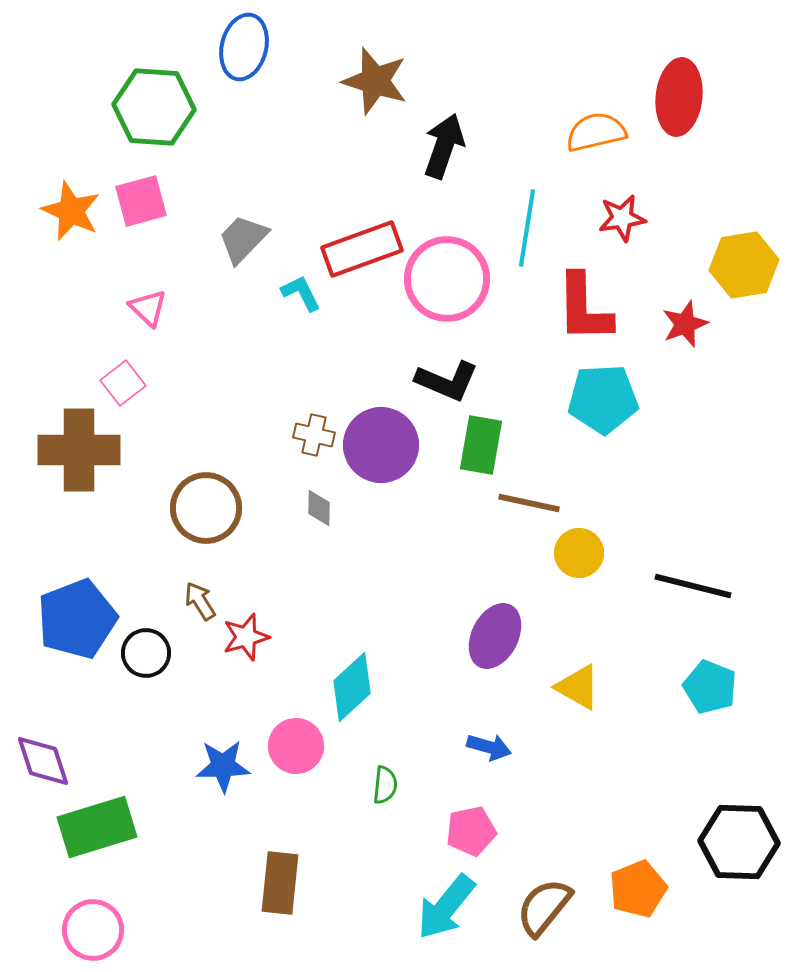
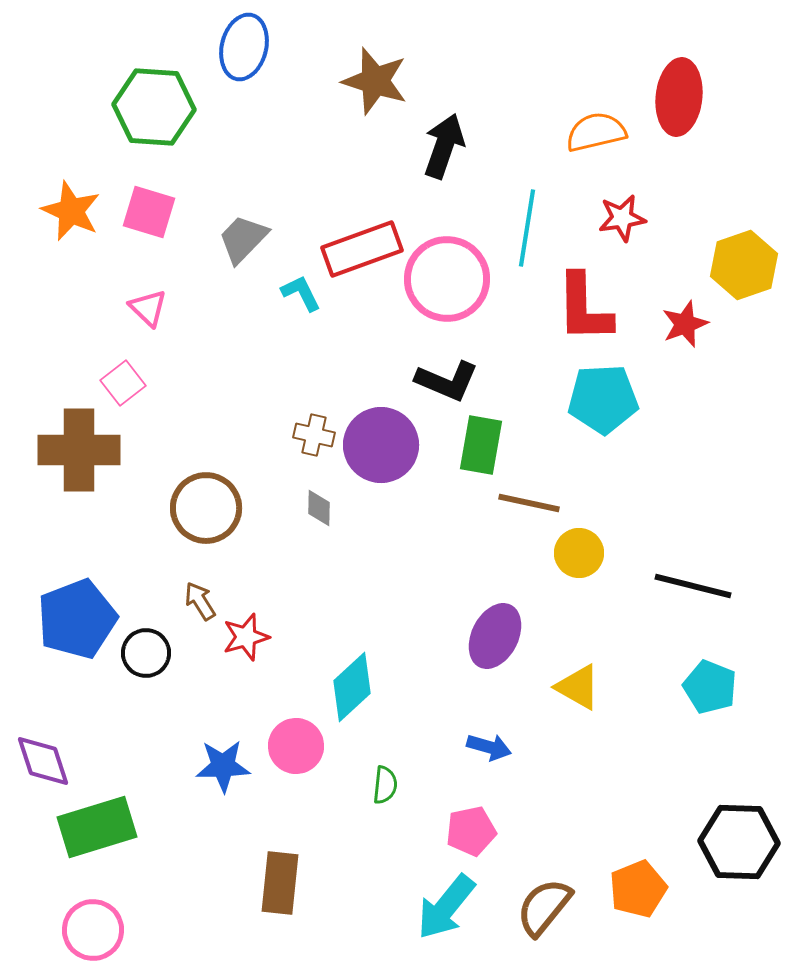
pink square at (141, 201): moved 8 px right, 11 px down; rotated 32 degrees clockwise
yellow hexagon at (744, 265): rotated 10 degrees counterclockwise
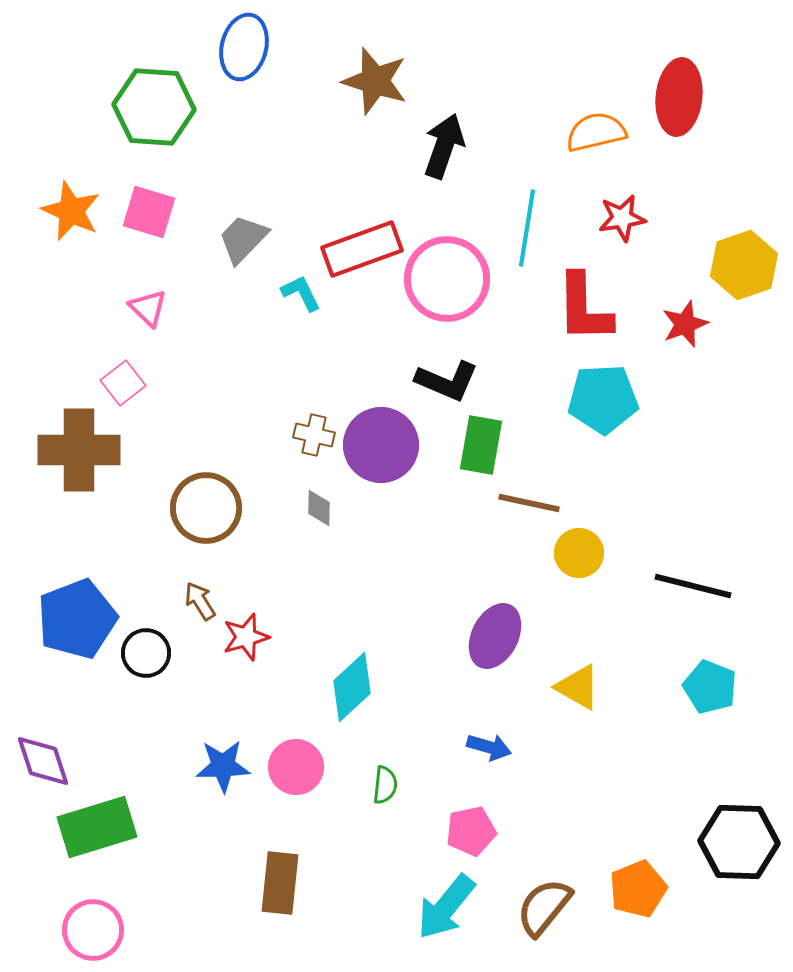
pink circle at (296, 746): moved 21 px down
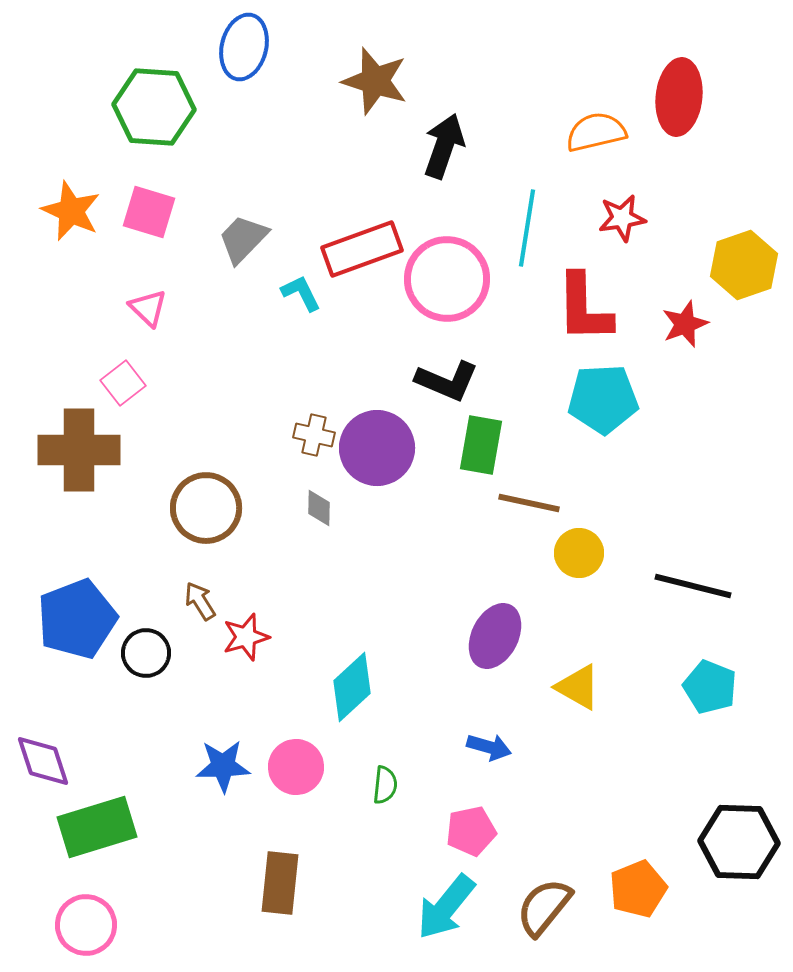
purple circle at (381, 445): moved 4 px left, 3 px down
pink circle at (93, 930): moved 7 px left, 5 px up
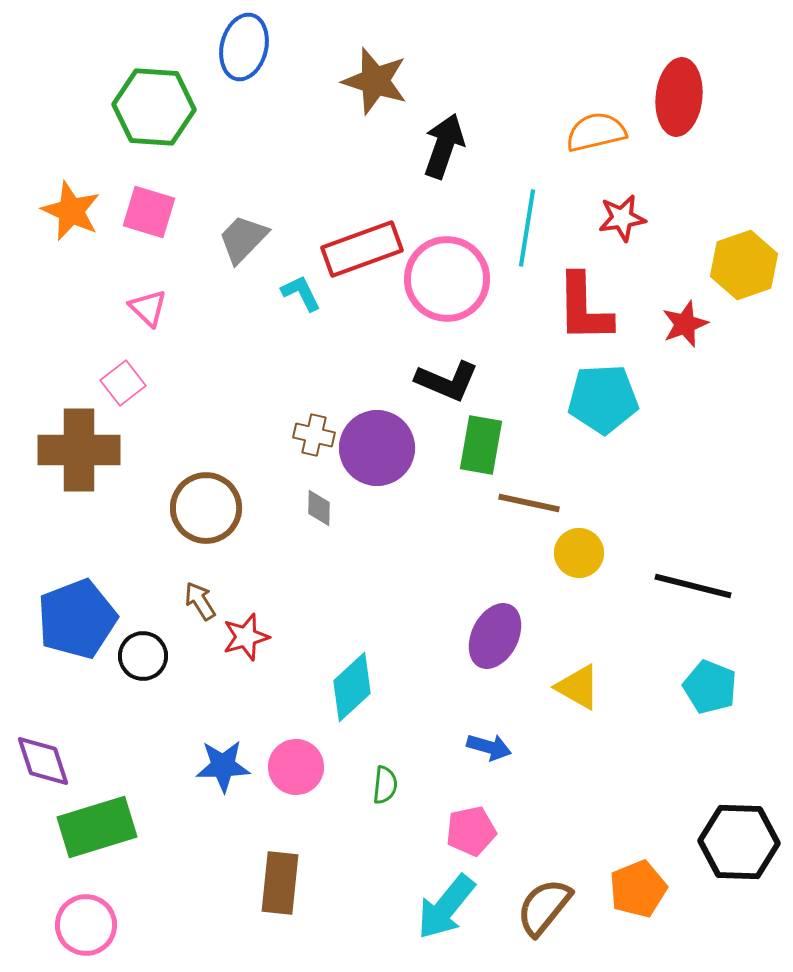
black circle at (146, 653): moved 3 px left, 3 px down
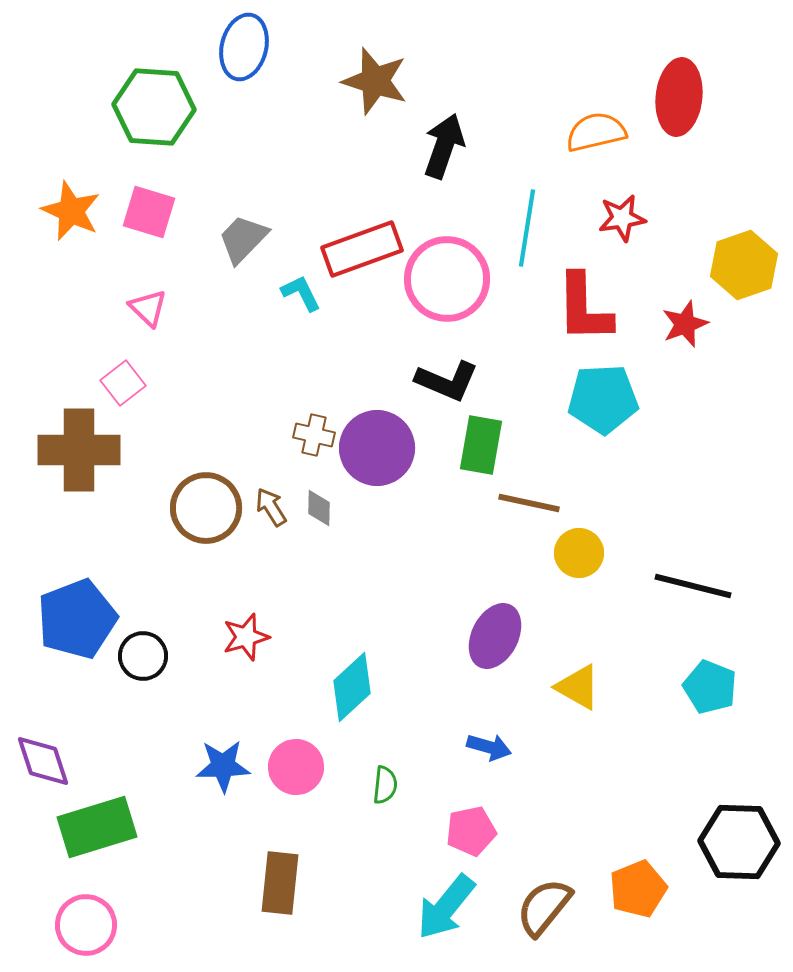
brown arrow at (200, 601): moved 71 px right, 94 px up
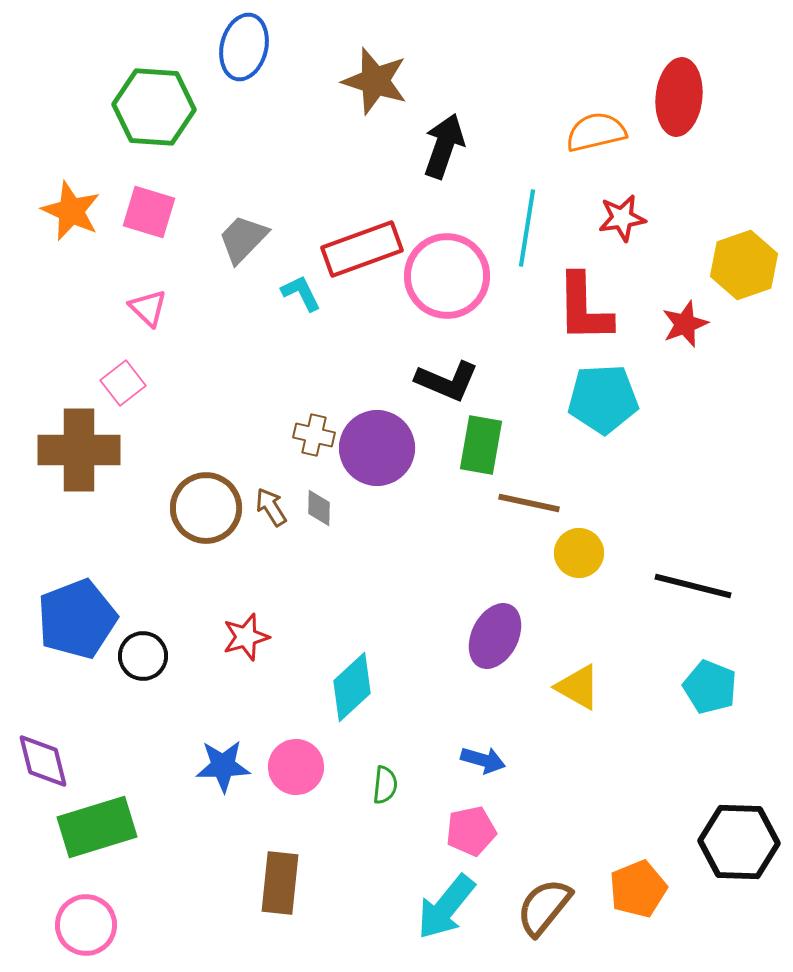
pink circle at (447, 279): moved 3 px up
blue arrow at (489, 747): moved 6 px left, 13 px down
purple diamond at (43, 761): rotated 4 degrees clockwise
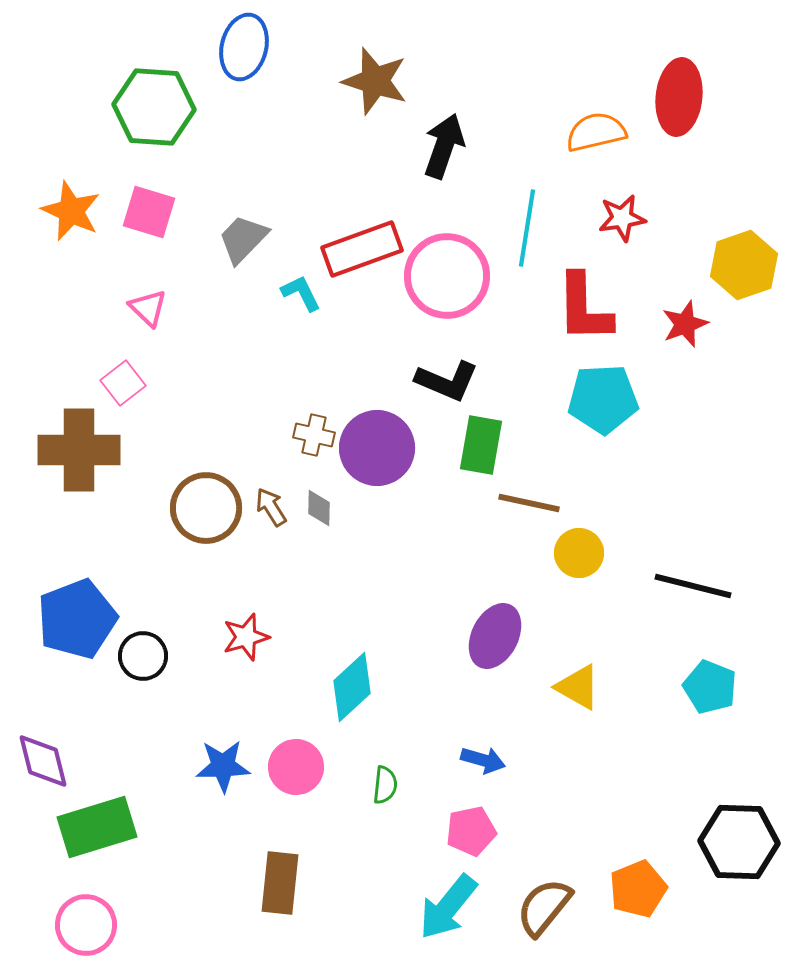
cyan arrow at (446, 907): moved 2 px right
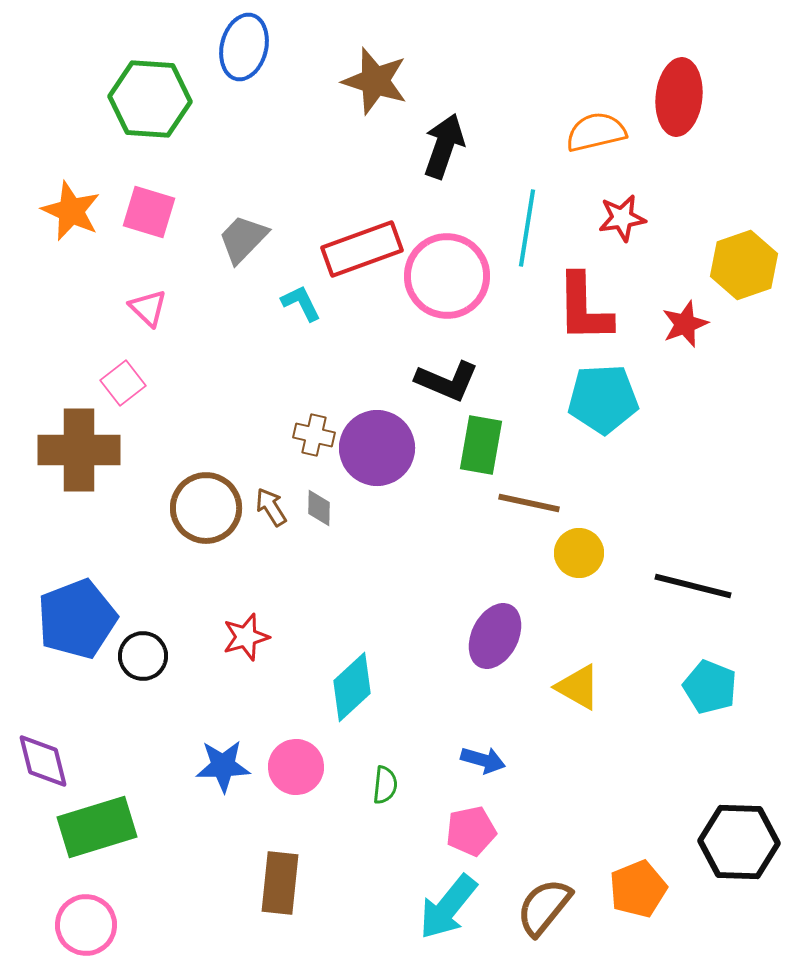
green hexagon at (154, 107): moved 4 px left, 8 px up
cyan L-shape at (301, 293): moved 10 px down
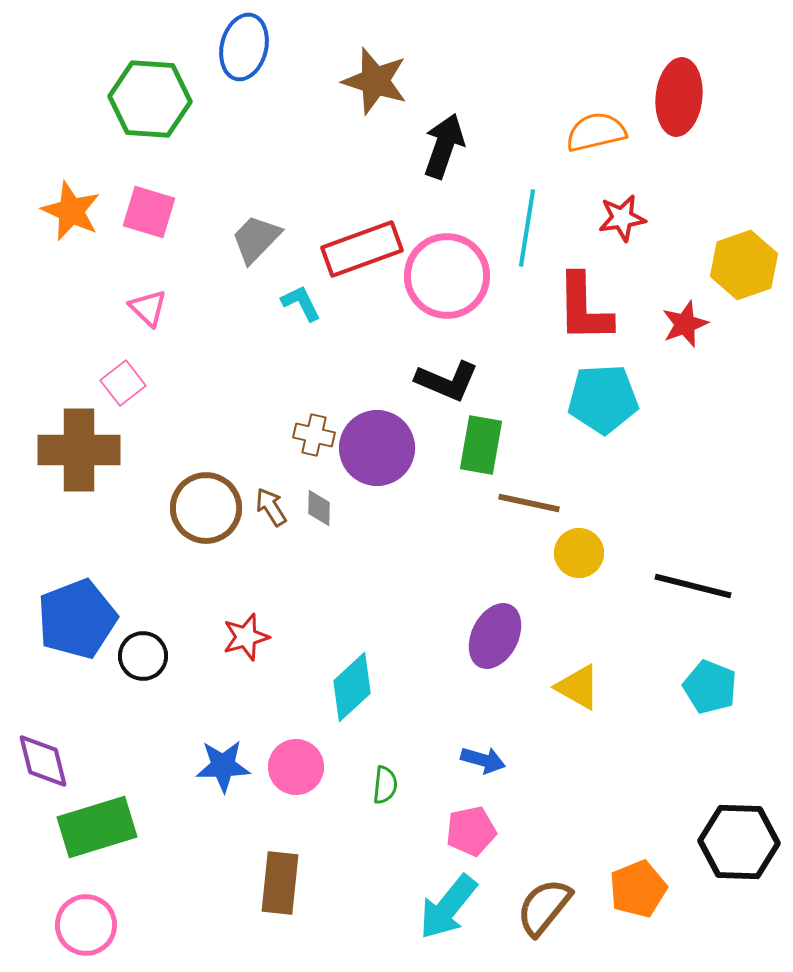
gray trapezoid at (243, 239): moved 13 px right
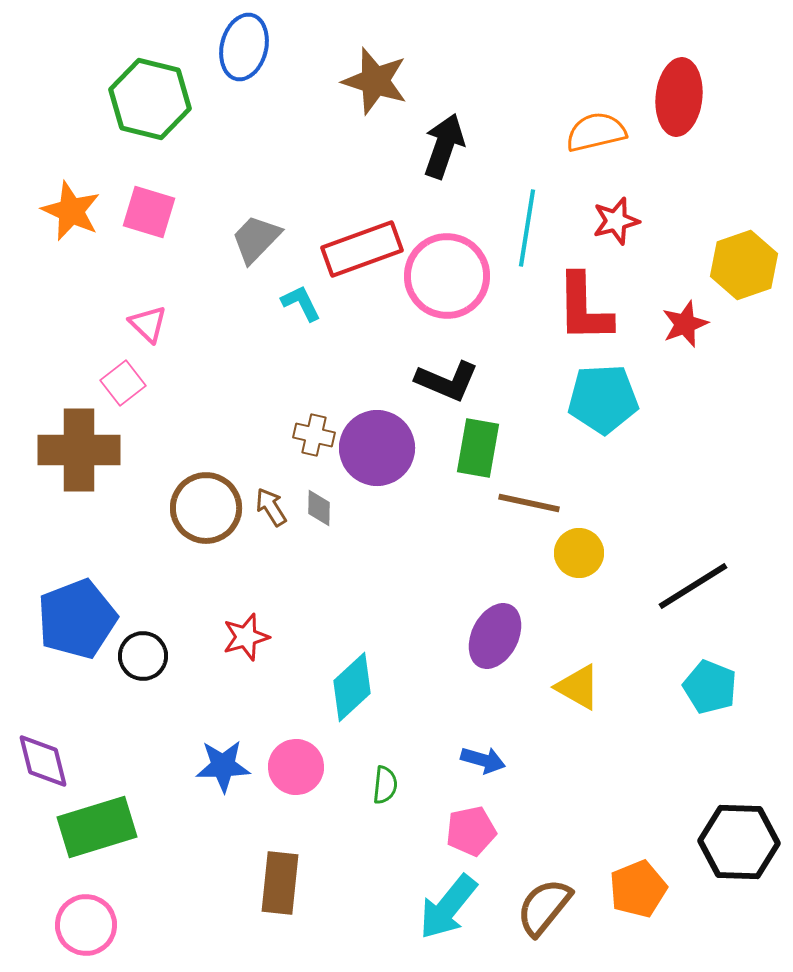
green hexagon at (150, 99): rotated 10 degrees clockwise
red star at (622, 218): moved 6 px left, 3 px down; rotated 6 degrees counterclockwise
pink triangle at (148, 308): moved 16 px down
green rectangle at (481, 445): moved 3 px left, 3 px down
black line at (693, 586): rotated 46 degrees counterclockwise
